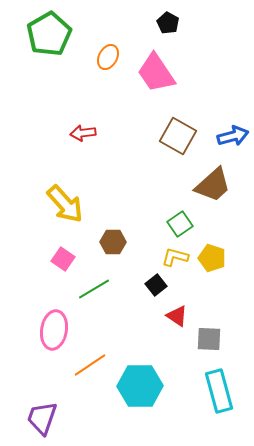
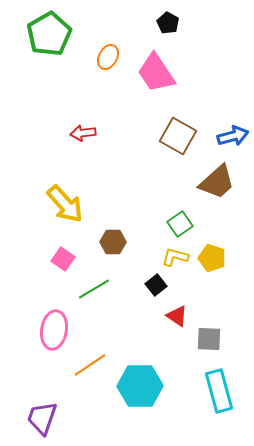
brown trapezoid: moved 4 px right, 3 px up
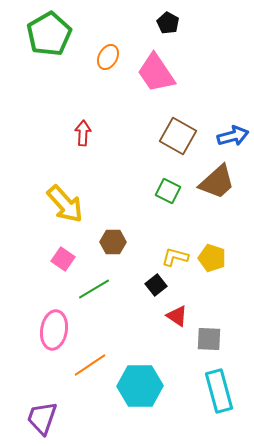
red arrow: rotated 100 degrees clockwise
green square: moved 12 px left, 33 px up; rotated 30 degrees counterclockwise
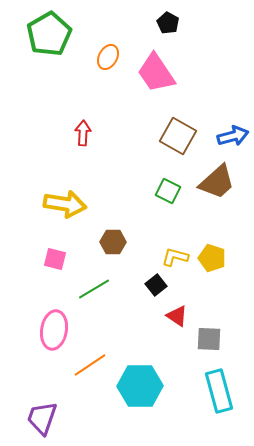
yellow arrow: rotated 39 degrees counterclockwise
pink square: moved 8 px left; rotated 20 degrees counterclockwise
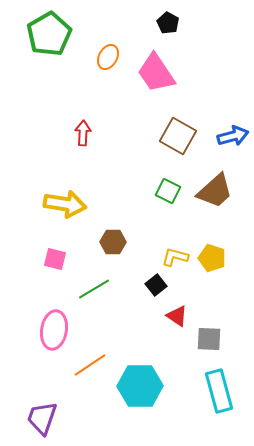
brown trapezoid: moved 2 px left, 9 px down
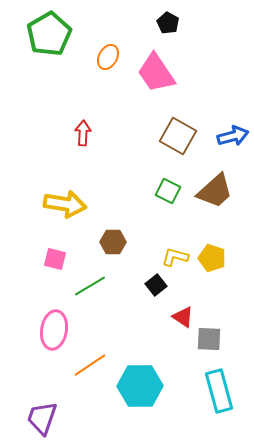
green line: moved 4 px left, 3 px up
red triangle: moved 6 px right, 1 px down
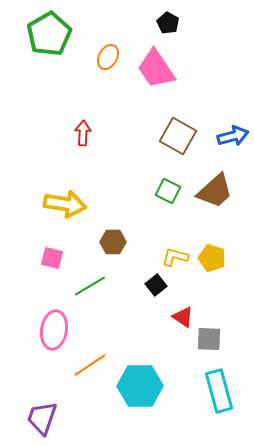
pink trapezoid: moved 4 px up
pink square: moved 3 px left, 1 px up
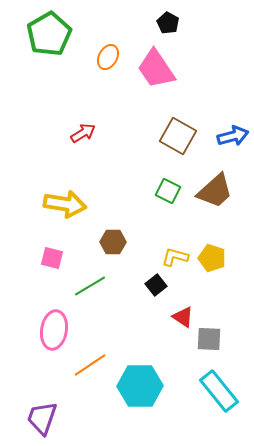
red arrow: rotated 55 degrees clockwise
cyan rectangle: rotated 24 degrees counterclockwise
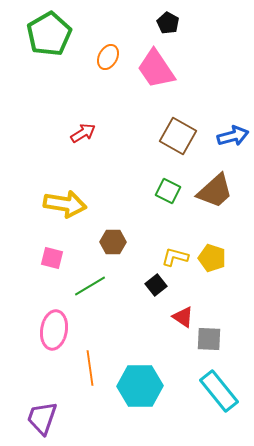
orange line: moved 3 px down; rotated 64 degrees counterclockwise
